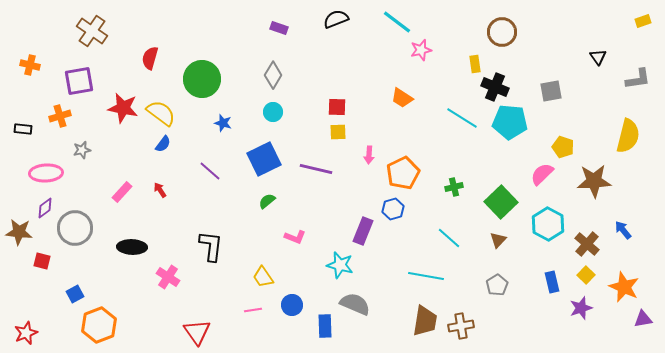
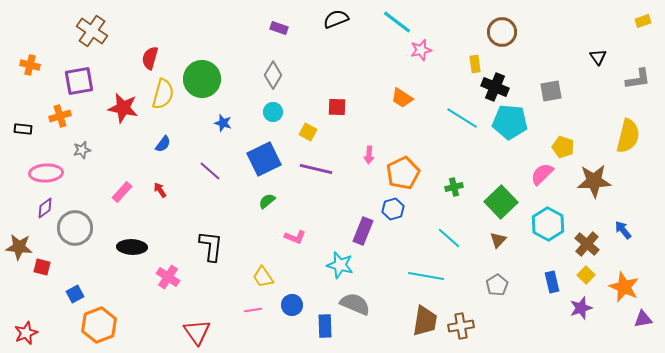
yellow semicircle at (161, 113): moved 2 px right, 19 px up; rotated 68 degrees clockwise
yellow square at (338, 132): moved 30 px left; rotated 30 degrees clockwise
brown star at (19, 232): moved 15 px down
red square at (42, 261): moved 6 px down
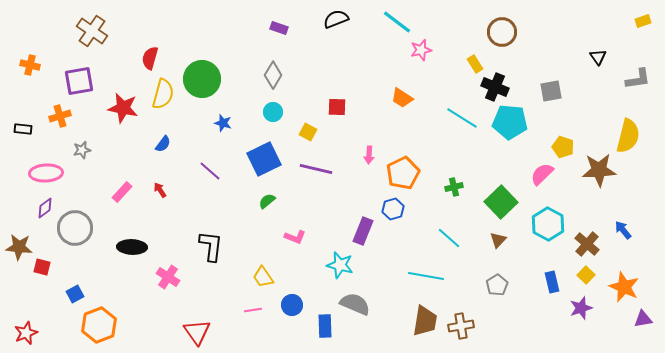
yellow rectangle at (475, 64): rotated 24 degrees counterclockwise
brown star at (594, 181): moved 5 px right, 11 px up
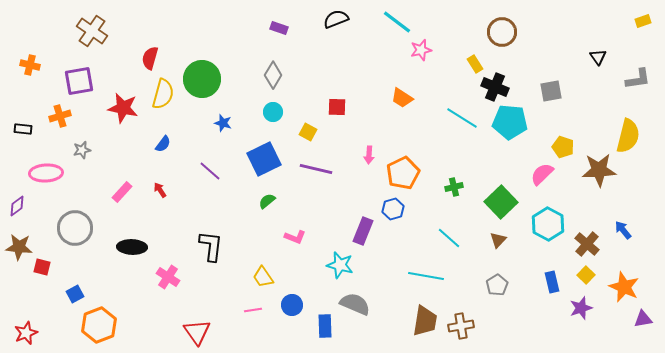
purple diamond at (45, 208): moved 28 px left, 2 px up
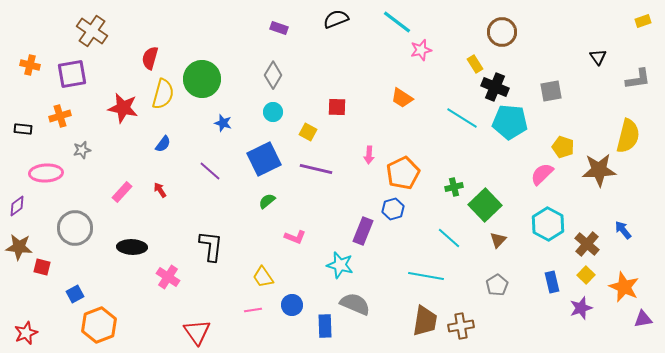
purple square at (79, 81): moved 7 px left, 7 px up
green square at (501, 202): moved 16 px left, 3 px down
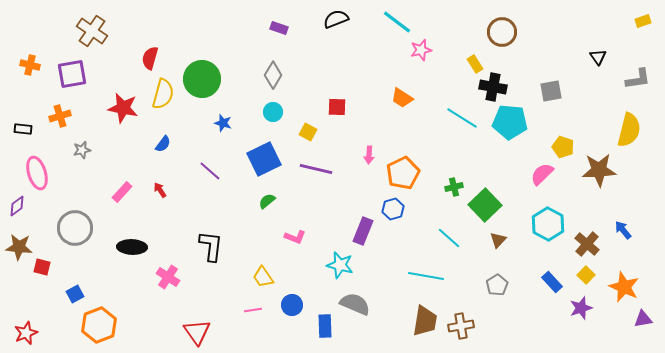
black cross at (495, 87): moved 2 px left; rotated 12 degrees counterclockwise
yellow semicircle at (628, 136): moved 1 px right, 6 px up
pink ellipse at (46, 173): moved 9 px left; rotated 76 degrees clockwise
blue rectangle at (552, 282): rotated 30 degrees counterclockwise
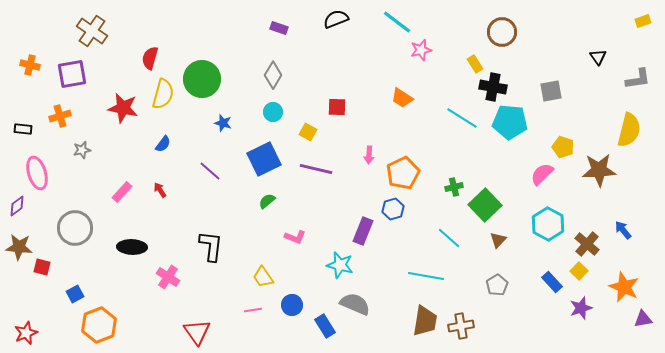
yellow square at (586, 275): moved 7 px left, 4 px up
blue rectangle at (325, 326): rotated 30 degrees counterclockwise
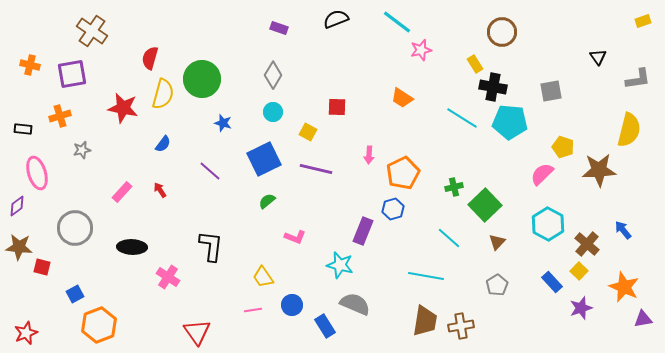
brown triangle at (498, 240): moved 1 px left, 2 px down
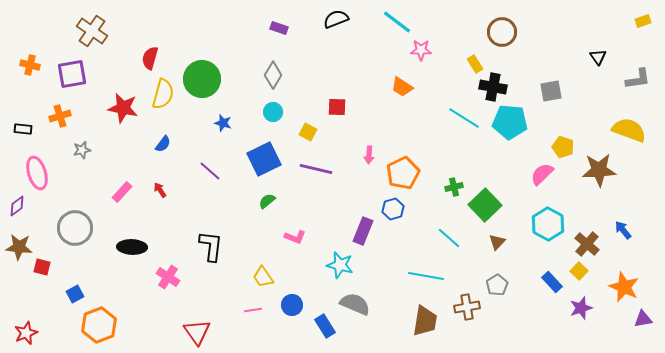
pink star at (421, 50): rotated 15 degrees clockwise
orange trapezoid at (402, 98): moved 11 px up
cyan line at (462, 118): moved 2 px right
yellow semicircle at (629, 130): rotated 84 degrees counterclockwise
brown cross at (461, 326): moved 6 px right, 19 px up
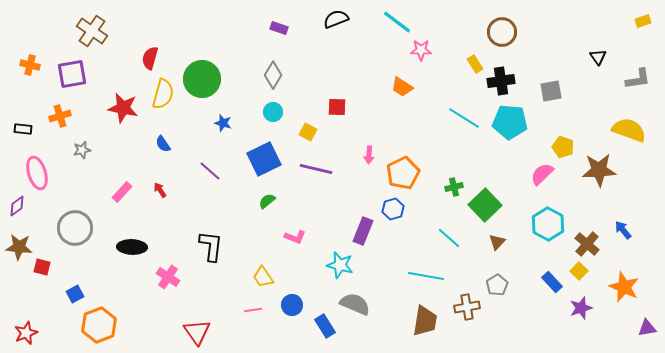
black cross at (493, 87): moved 8 px right, 6 px up; rotated 20 degrees counterclockwise
blue semicircle at (163, 144): rotated 108 degrees clockwise
purple triangle at (643, 319): moved 4 px right, 9 px down
